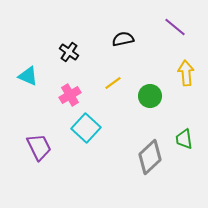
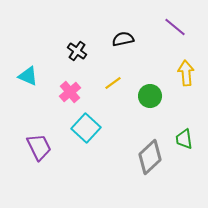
black cross: moved 8 px right, 1 px up
pink cross: moved 3 px up; rotated 10 degrees counterclockwise
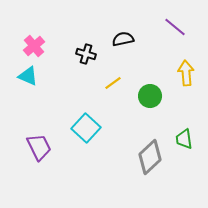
black cross: moved 9 px right, 3 px down; rotated 18 degrees counterclockwise
pink cross: moved 36 px left, 46 px up
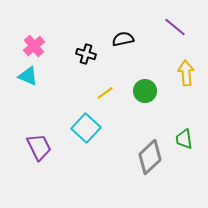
yellow line: moved 8 px left, 10 px down
green circle: moved 5 px left, 5 px up
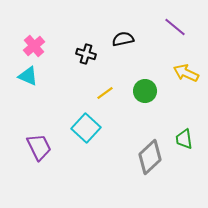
yellow arrow: rotated 60 degrees counterclockwise
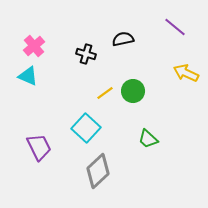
green circle: moved 12 px left
green trapezoid: moved 36 px left; rotated 40 degrees counterclockwise
gray diamond: moved 52 px left, 14 px down
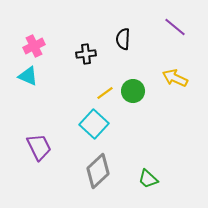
black semicircle: rotated 75 degrees counterclockwise
pink cross: rotated 15 degrees clockwise
black cross: rotated 24 degrees counterclockwise
yellow arrow: moved 11 px left, 5 px down
cyan square: moved 8 px right, 4 px up
green trapezoid: moved 40 px down
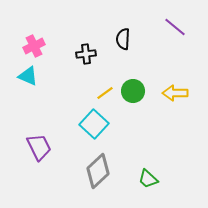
yellow arrow: moved 15 px down; rotated 25 degrees counterclockwise
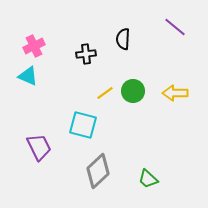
cyan square: moved 11 px left, 1 px down; rotated 28 degrees counterclockwise
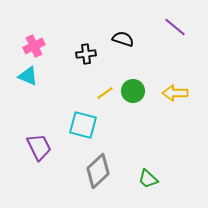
black semicircle: rotated 105 degrees clockwise
